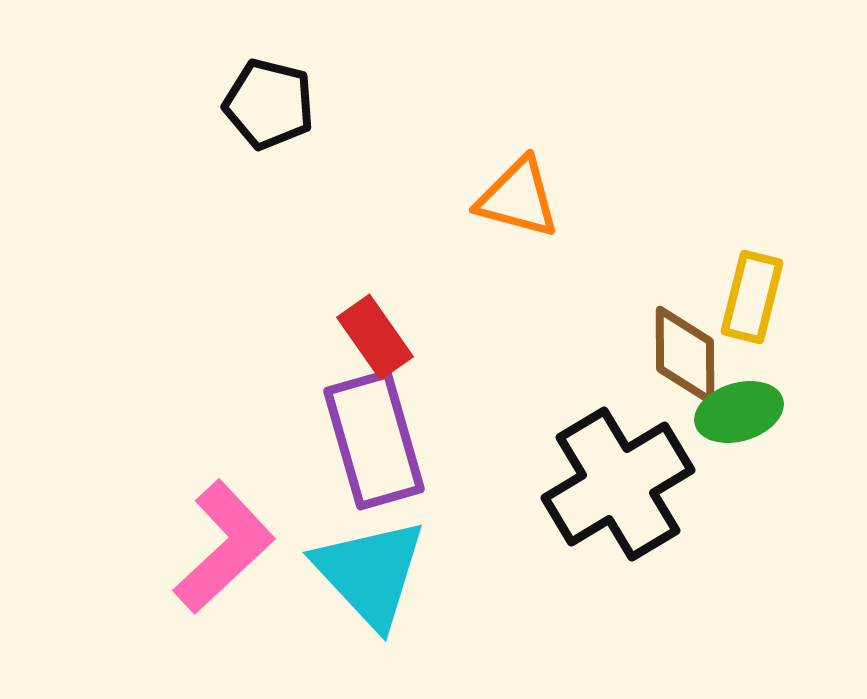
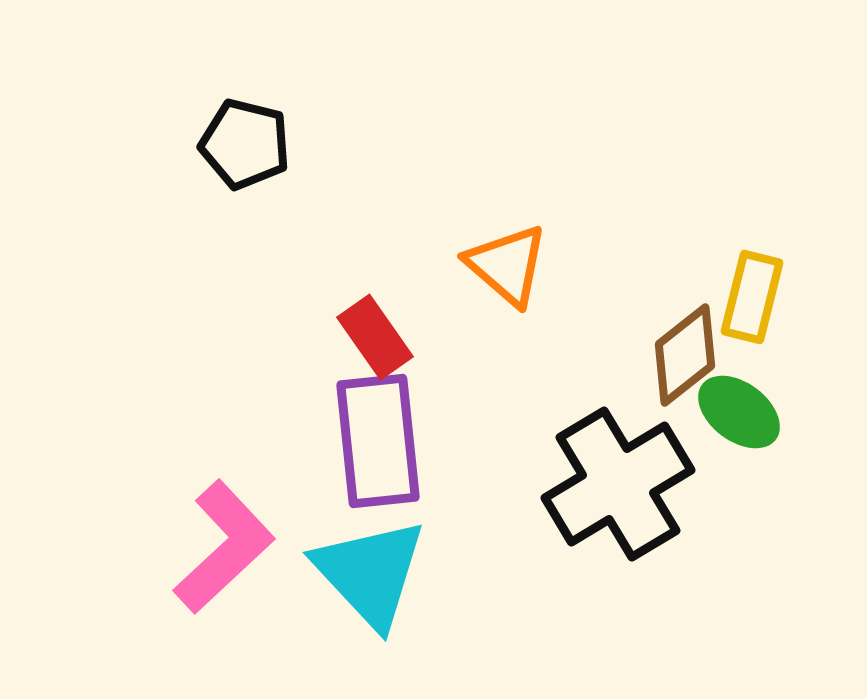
black pentagon: moved 24 px left, 40 px down
orange triangle: moved 11 px left, 67 px down; rotated 26 degrees clockwise
brown diamond: rotated 52 degrees clockwise
green ellipse: rotated 54 degrees clockwise
purple rectangle: moved 4 px right, 1 px down; rotated 10 degrees clockwise
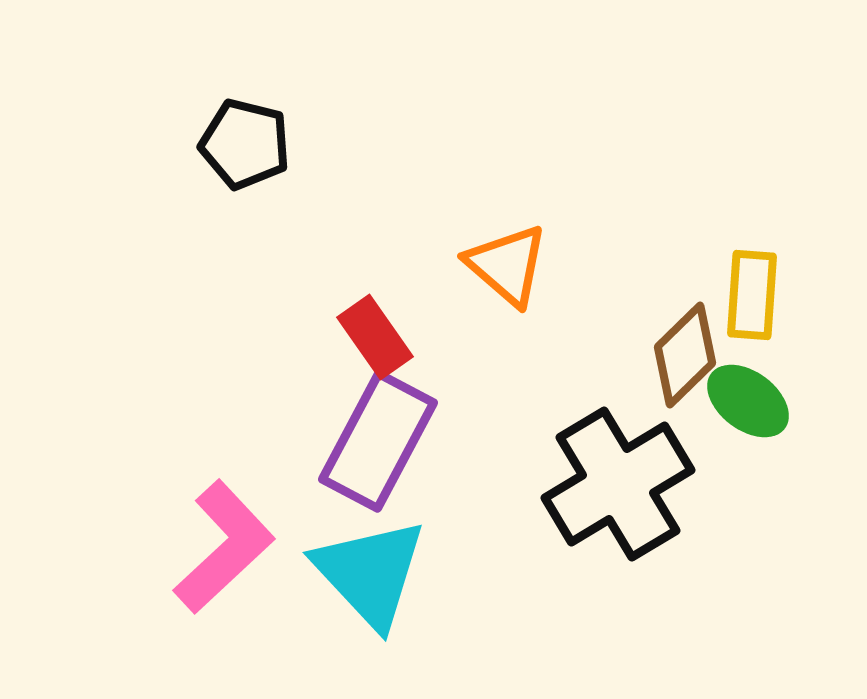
yellow rectangle: moved 2 px up; rotated 10 degrees counterclockwise
brown diamond: rotated 6 degrees counterclockwise
green ellipse: moved 9 px right, 11 px up
purple rectangle: rotated 34 degrees clockwise
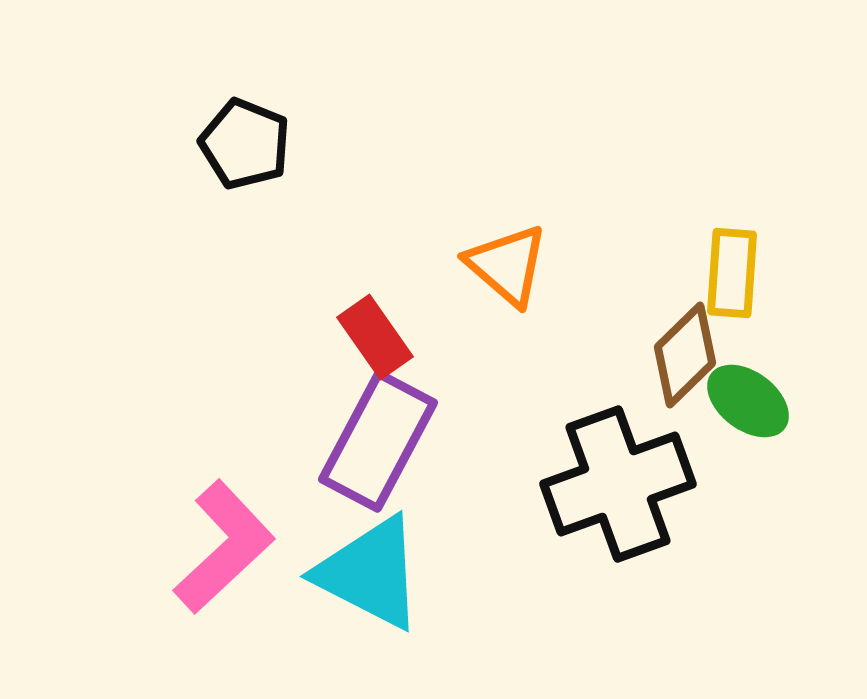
black pentagon: rotated 8 degrees clockwise
yellow rectangle: moved 20 px left, 22 px up
black cross: rotated 11 degrees clockwise
cyan triangle: rotated 20 degrees counterclockwise
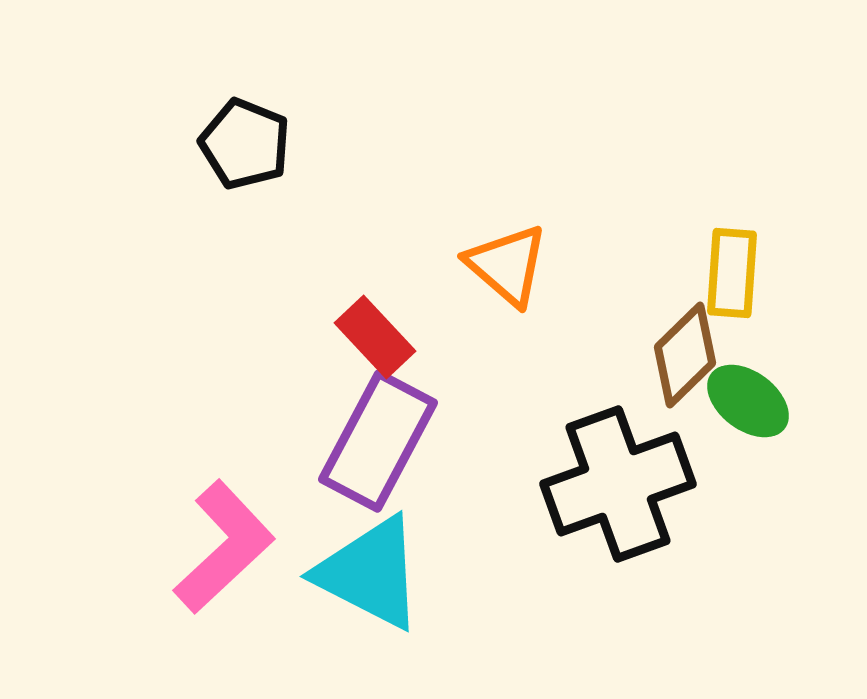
red rectangle: rotated 8 degrees counterclockwise
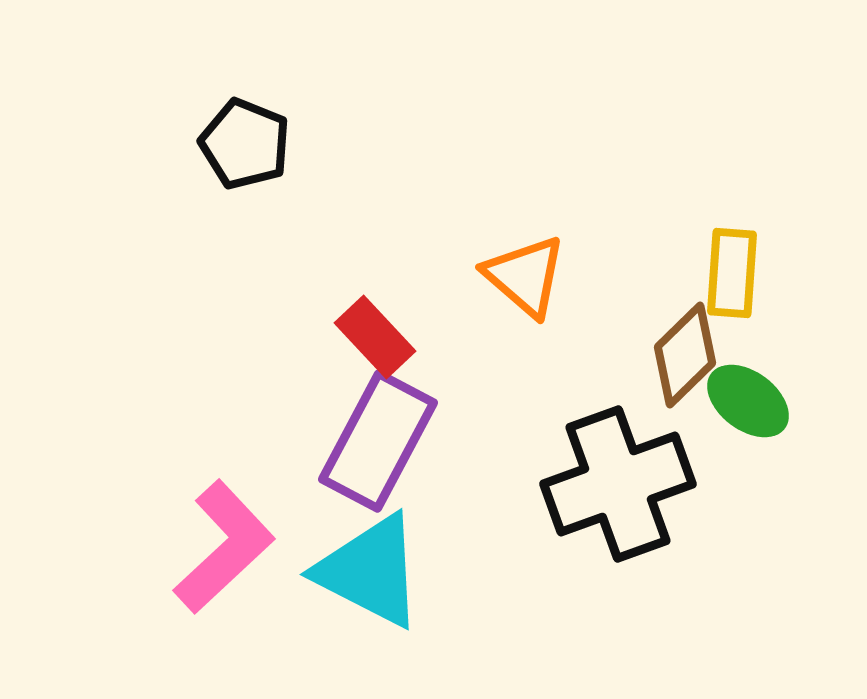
orange triangle: moved 18 px right, 11 px down
cyan triangle: moved 2 px up
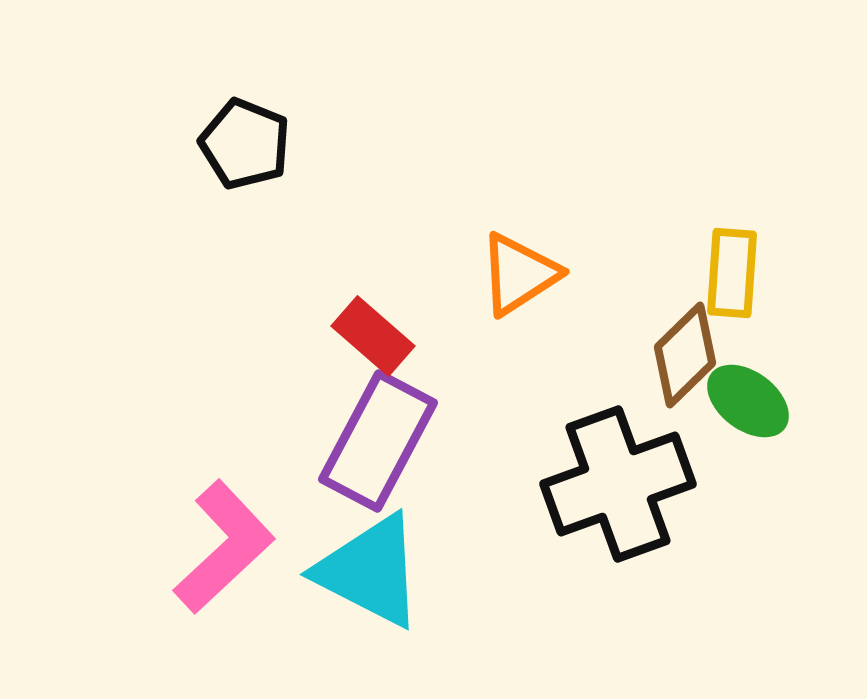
orange triangle: moved 6 px left, 2 px up; rotated 46 degrees clockwise
red rectangle: moved 2 px left, 1 px up; rotated 6 degrees counterclockwise
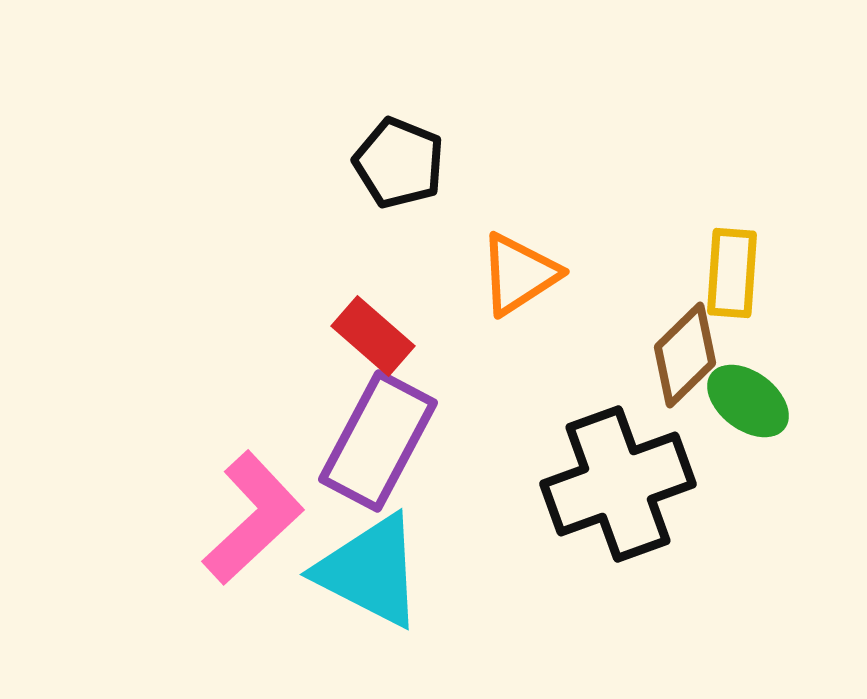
black pentagon: moved 154 px right, 19 px down
pink L-shape: moved 29 px right, 29 px up
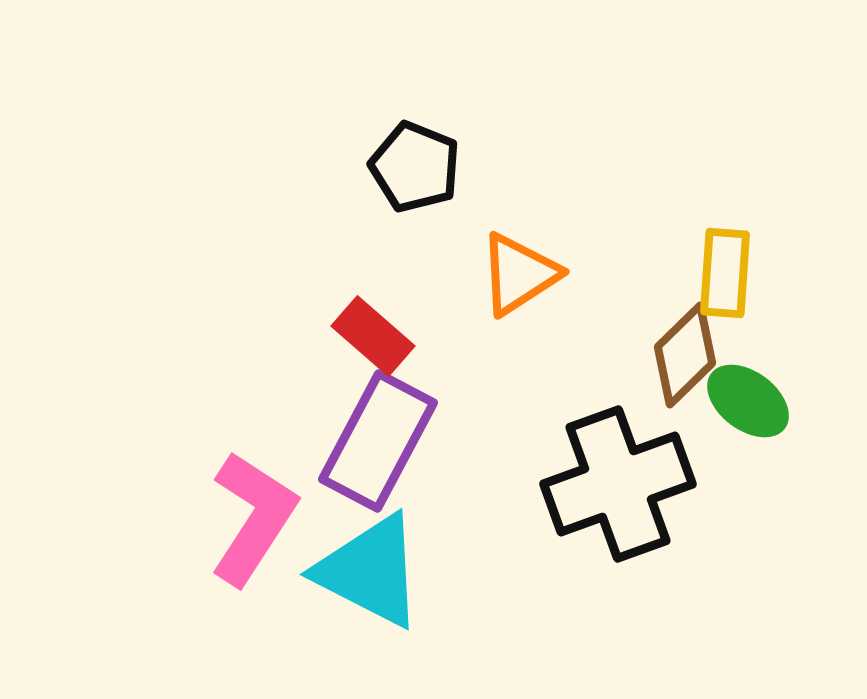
black pentagon: moved 16 px right, 4 px down
yellow rectangle: moved 7 px left
pink L-shape: rotated 14 degrees counterclockwise
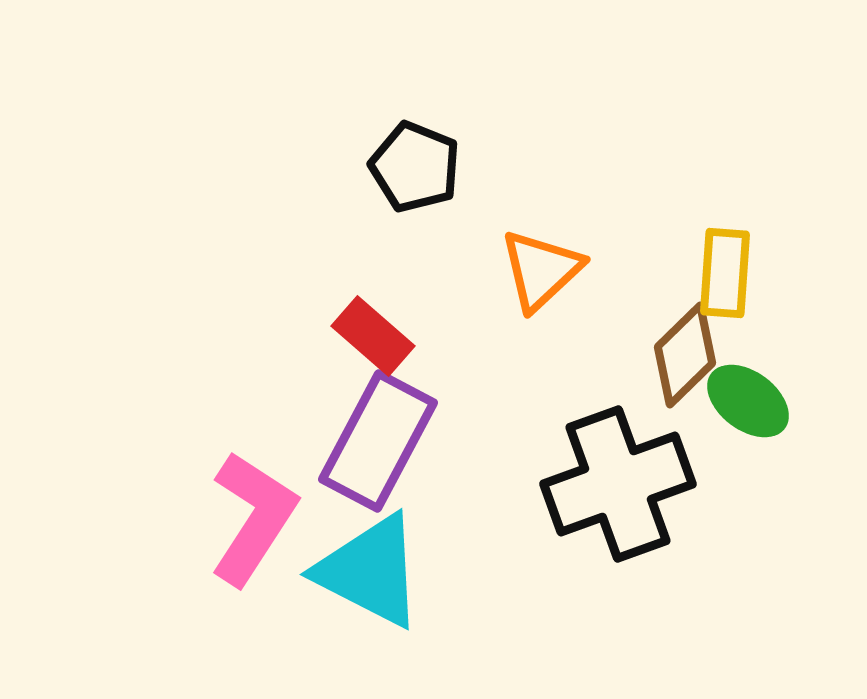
orange triangle: moved 22 px right, 4 px up; rotated 10 degrees counterclockwise
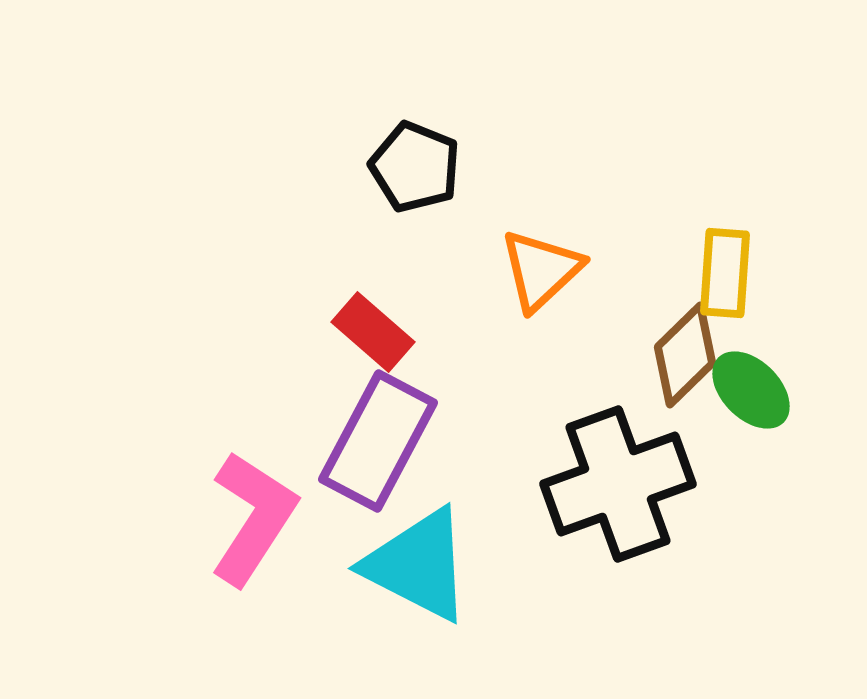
red rectangle: moved 4 px up
green ellipse: moved 3 px right, 11 px up; rotated 8 degrees clockwise
cyan triangle: moved 48 px right, 6 px up
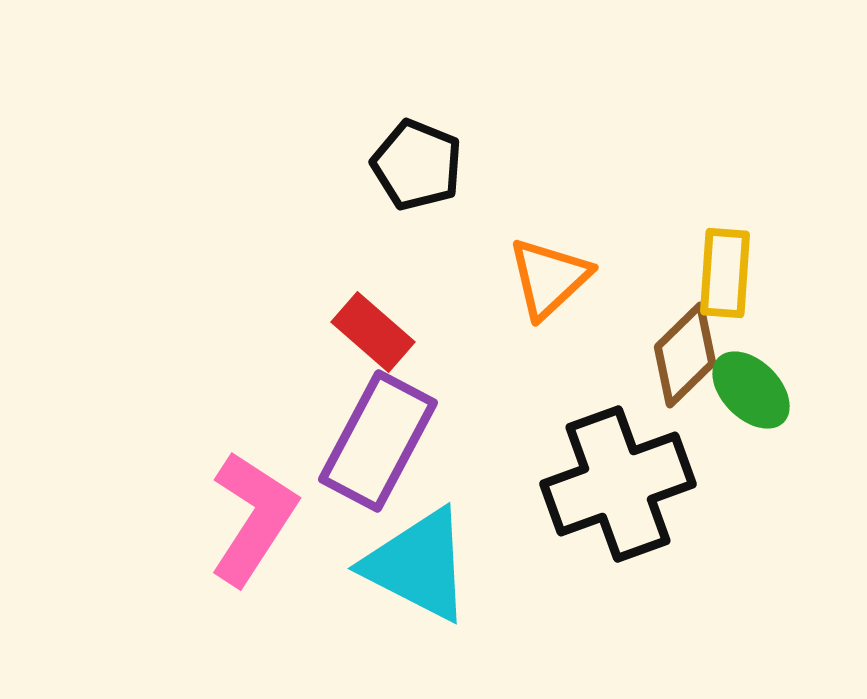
black pentagon: moved 2 px right, 2 px up
orange triangle: moved 8 px right, 8 px down
